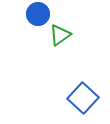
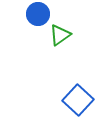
blue square: moved 5 px left, 2 px down
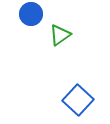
blue circle: moved 7 px left
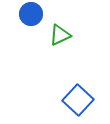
green triangle: rotated 10 degrees clockwise
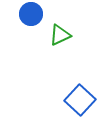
blue square: moved 2 px right
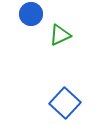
blue square: moved 15 px left, 3 px down
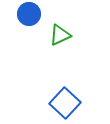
blue circle: moved 2 px left
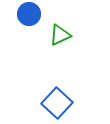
blue square: moved 8 px left
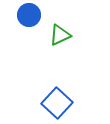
blue circle: moved 1 px down
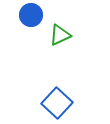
blue circle: moved 2 px right
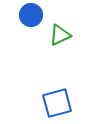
blue square: rotated 32 degrees clockwise
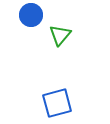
green triangle: rotated 25 degrees counterclockwise
